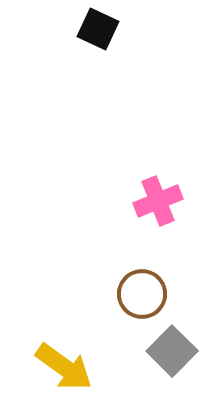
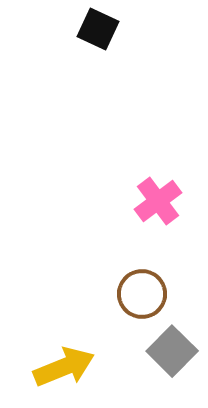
pink cross: rotated 15 degrees counterclockwise
yellow arrow: rotated 58 degrees counterclockwise
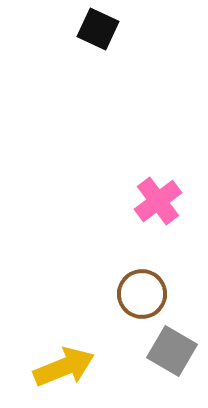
gray square: rotated 15 degrees counterclockwise
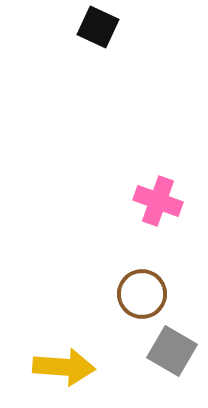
black square: moved 2 px up
pink cross: rotated 33 degrees counterclockwise
yellow arrow: rotated 26 degrees clockwise
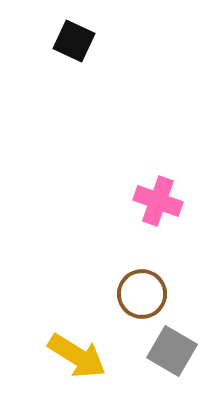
black square: moved 24 px left, 14 px down
yellow arrow: moved 13 px right, 11 px up; rotated 28 degrees clockwise
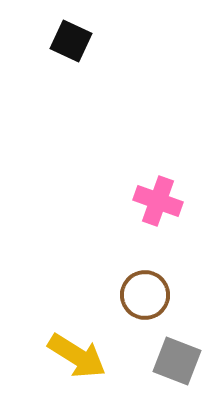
black square: moved 3 px left
brown circle: moved 3 px right, 1 px down
gray square: moved 5 px right, 10 px down; rotated 9 degrees counterclockwise
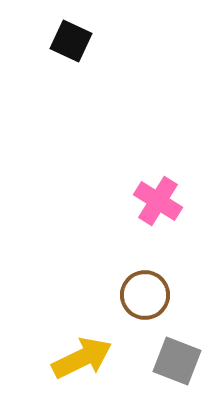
pink cross: rotated 12 degrees clockwise
yellow arrow: moved 5 px right, 2 px down; rotated 58 degrees counterclockwise
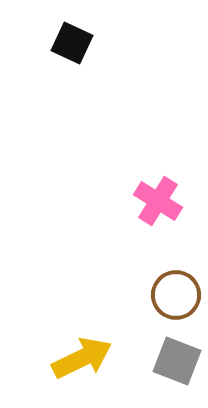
black square: moved 1 px right, 2 px down
brown circle: moved 31 px right
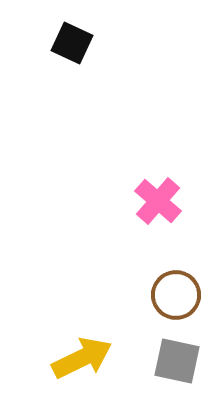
pink cross: rotated 9 degrees clockwise
gray square: rotated 9 degrees counterclockwise
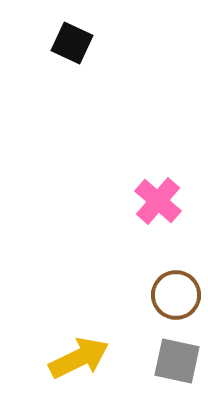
yellow arrow: moved 3 px left
